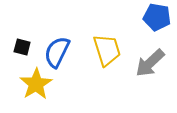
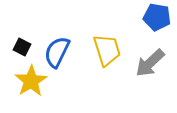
black square: rotated 12 degrees clockwise
yellow star: moved 5 px left, 3 px up
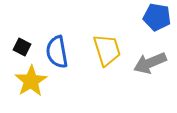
blue semicircle: rotated 36 degrees counterclockwise
gray arrow: rotated 20 degrees clockwise
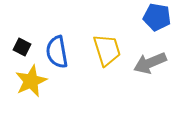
yellow star: rotated 8 degrees clockwise
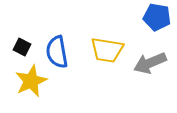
yellow trapezoid: rotated 116 degrees clockwise
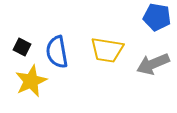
gray arrow: moved 3 px right, 1 px down
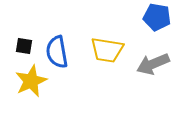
black square: moved 2 px right, 1 px up; rotated 18 degrees counterclockwise
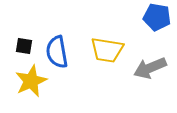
gray arrow: moved 3 px left, 4 px down
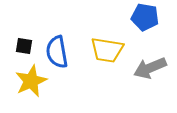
blue pentagon: moved 12 px left
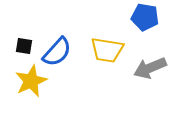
blue semicircle: rotated 128 degrees counterclockwise
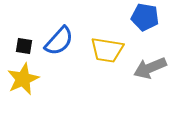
blue semicircle: moved 2 px right, 11 px up
yellow star: moved 8 px left, 2 px up
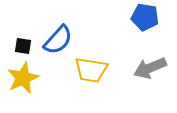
blue semicircle: moved 1 px left, 1 px up
black square: moved 1 px left
yellow trapezoid: moved 16 px left, 20 px down
yellow star: moved 1 px up
